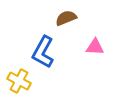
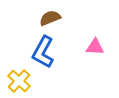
brown semicircle: moved 16 px left
yellow cross: rotated 15 degrees clockwise
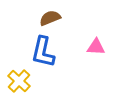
pink triangle: moved 1 px right
blue L-shape: rotated 16 degrees counterclockwise
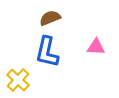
blue L-shape: moved 4 px right
yellow cross: moved 1 px left, 1 px up
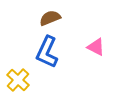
pink triangle: rotated 24 degrees clockwise
blue L-shape: rotated 12 degrees clockwise
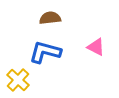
brown semicircle: rotated 15 degrees clockwise
blue L-shape: moved 2 px left; rotated 80 degrees clockwise
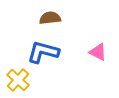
pink triangle: moved 2 px right, 5 px down
blue L-shape: moved 2 px left
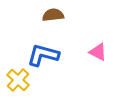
brown semicircle: moved 3 px right, 3 px up
blue L-shape: moved 3 px down
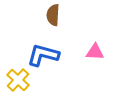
brown semicircle: rotated 80 degrees counterclockwise
pink triangle: moved 3 px left; rotated 24 degrees counterclockwise
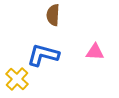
yellow cross: moved 1 px left, 1 px up
